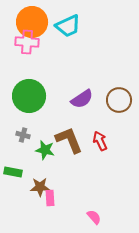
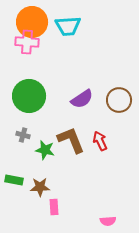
cyan trapezoid: rotated 20 degrees clockwise
brown L-shape: moved 2 px right
green rectangle: moved 1 px right, 8 px down
pink rectangle: moved 4 px right, 9 px down
pink semicircle: moved 14 px right, 4 px down; rotated 126 degrees clockwise
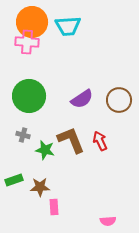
green rectangle: rotated 30 degrees counterclockwise
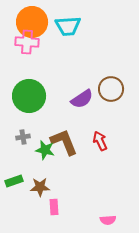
brown circle: moved 8 px left, 11 px up
gray cross: moved 2 px down; rotated 24 degrees counterclockwise
brown L-shape: moved 7 px left, 2 px down
green rectangle: moved 1 px down
pink semicircle: moved 1 px up
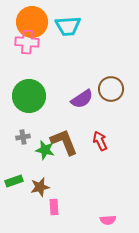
brown star: rotated 12 degrees counterclockwise
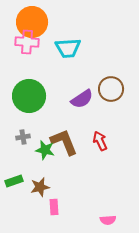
cyan trapezoid: moved 22 px down
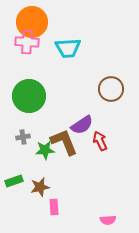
purple semicircle: moved 26 px down
green star: rotated 18 degrees counterclockwise
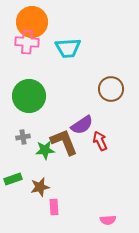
green rectangle: moved 1 px left, 2 px up
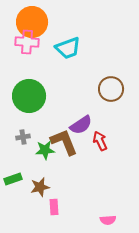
cyan trapezoid: rotated 16 degrees counterclockwise
purple semicircle: moved 1 px left
